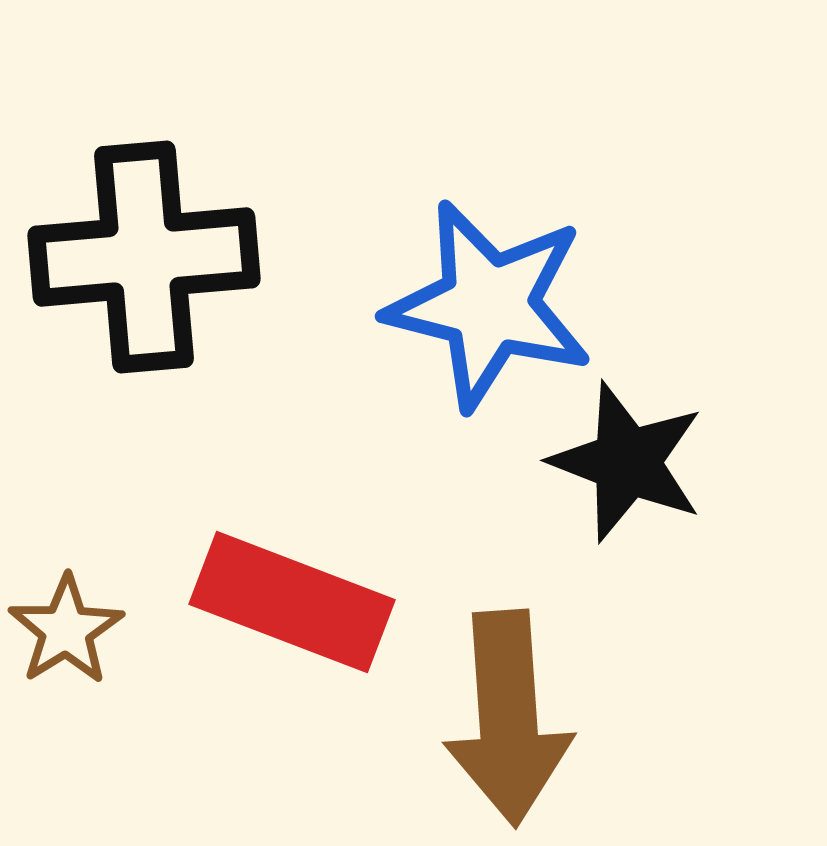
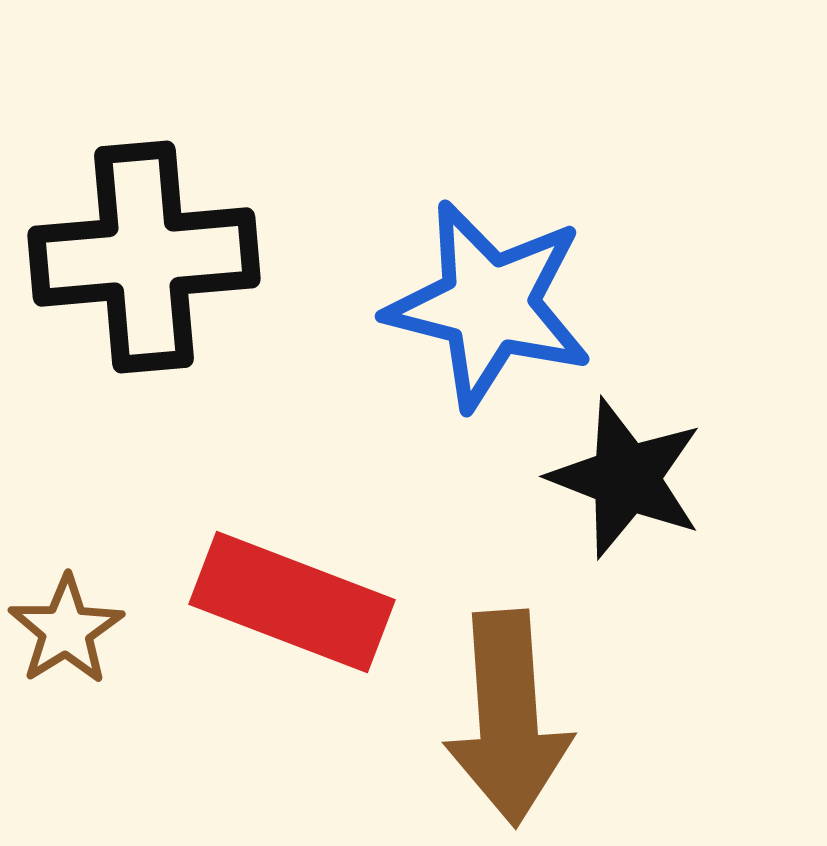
black star: moved 1 px left, 16 px down
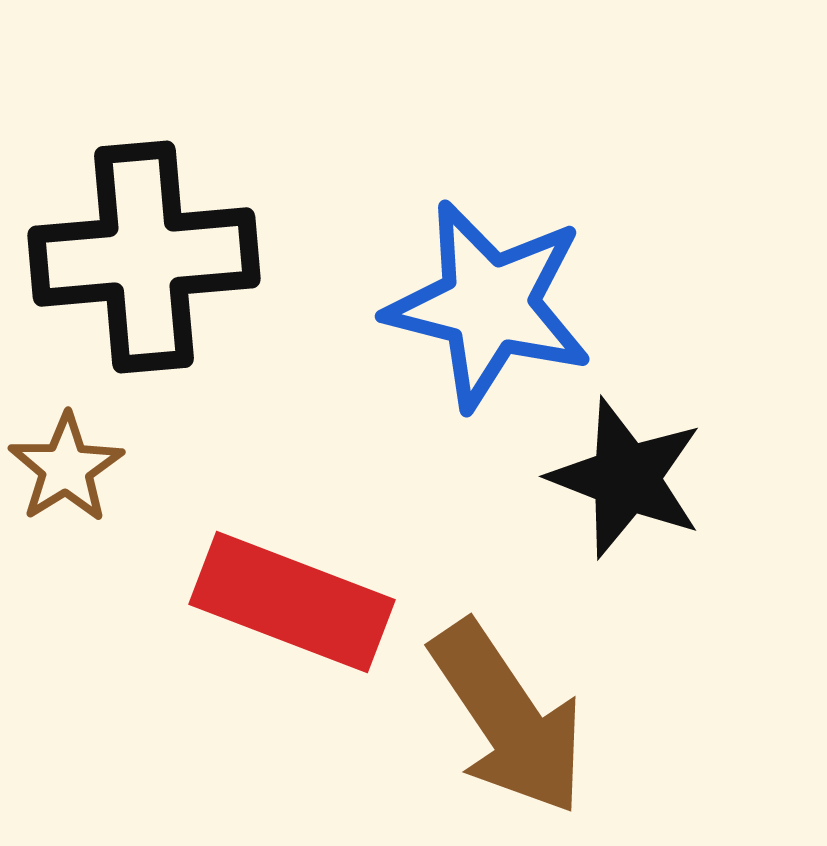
brown star: moved 162 px up
brown arrow: rotated 30 degrees counterclockwise
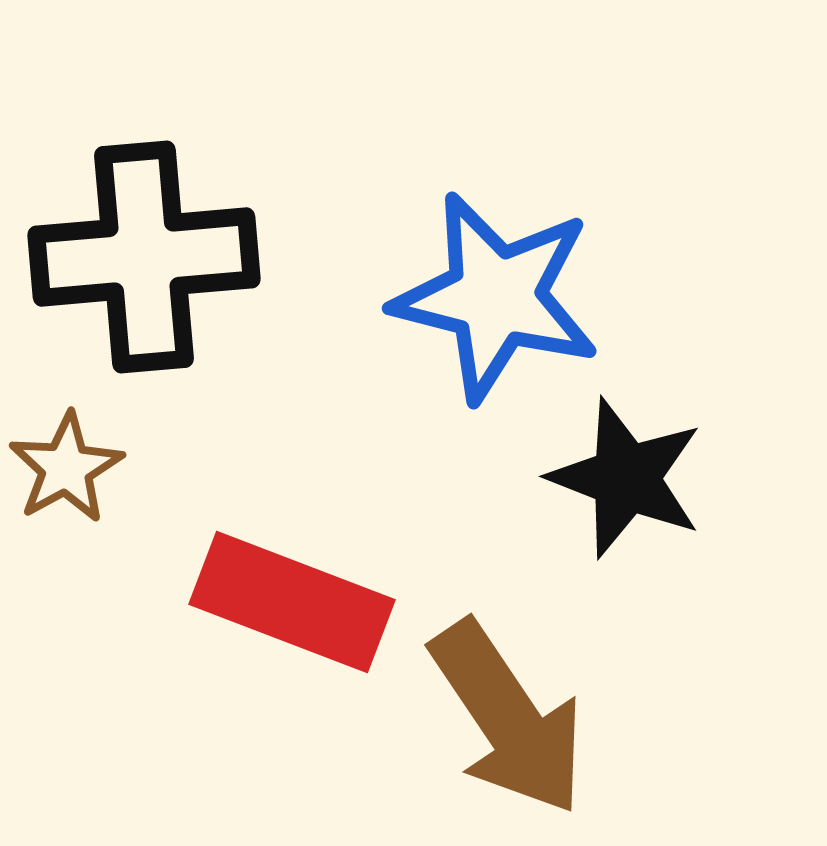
blue star: moved 7 px right, 8 px up
brown star: rotated 3 degrees clockwise
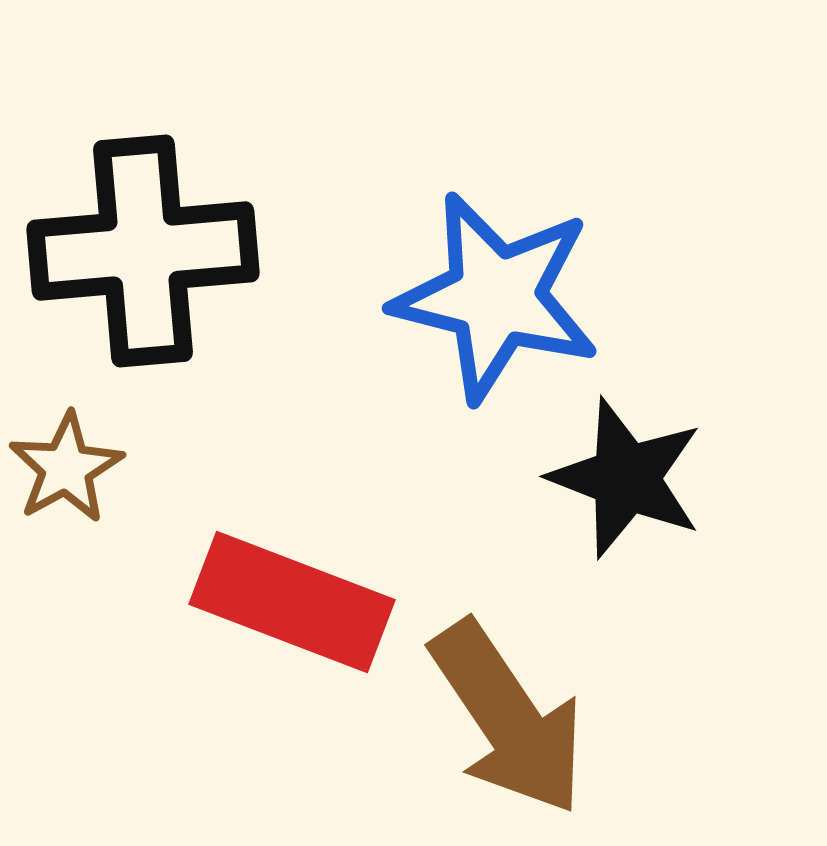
black cross: moved 1 px left, 6 px up
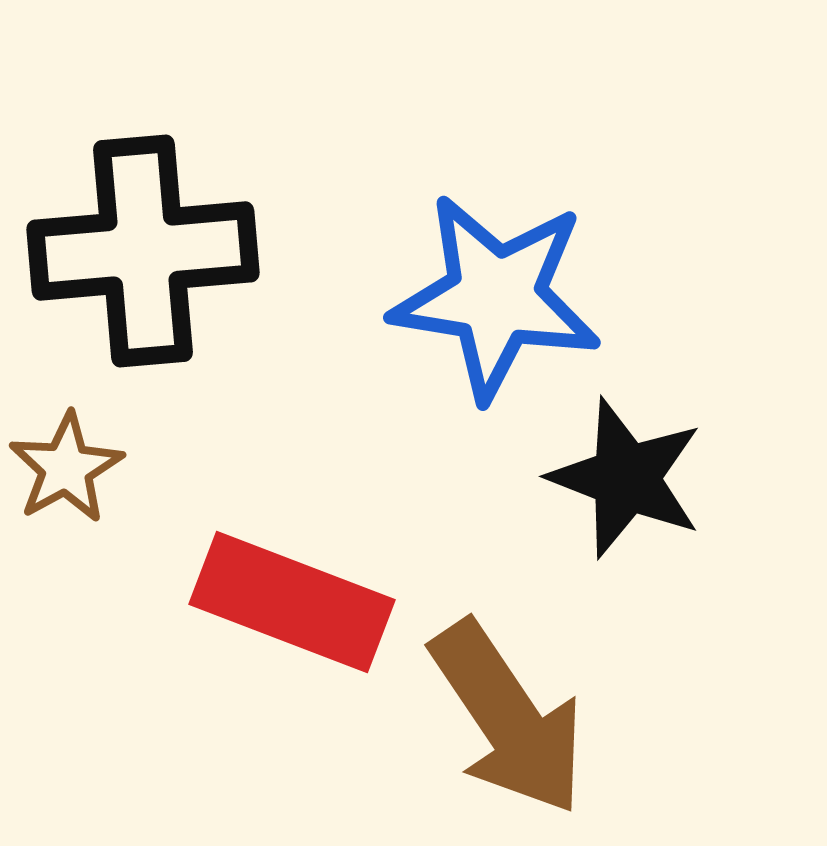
blue star: rotated 5 degrees counterclockwise
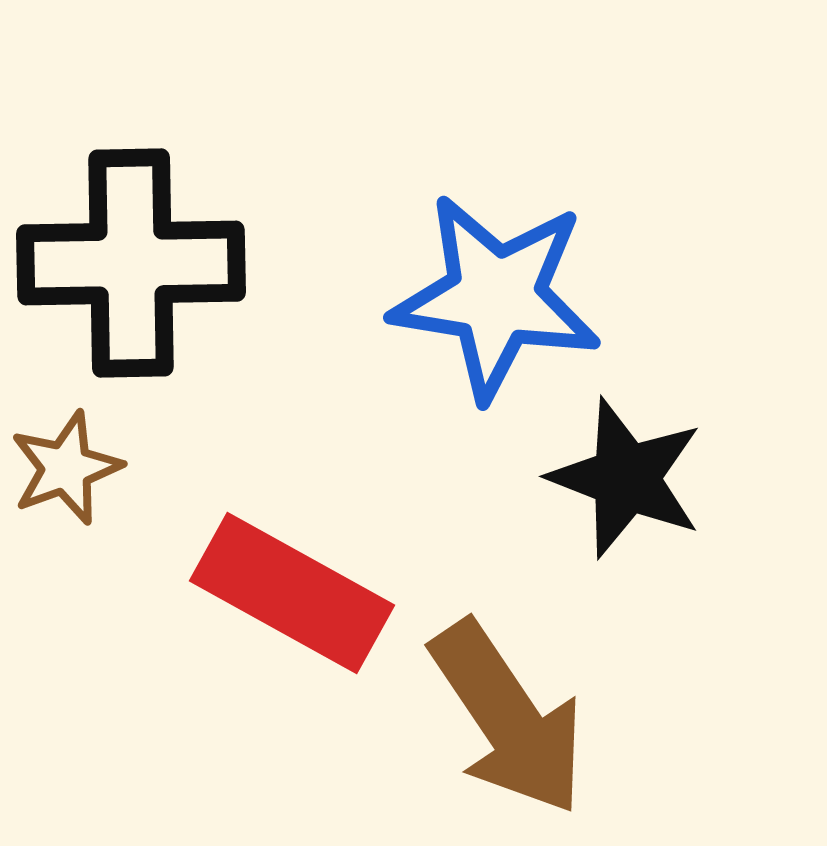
black cross: moved 12 px left, 12 px down; rotated 4 degrees clockwise
brown star: rotated 9 degrees clockwise
red rectangle: moved 9 px up; rotated 8 degrees clockwise
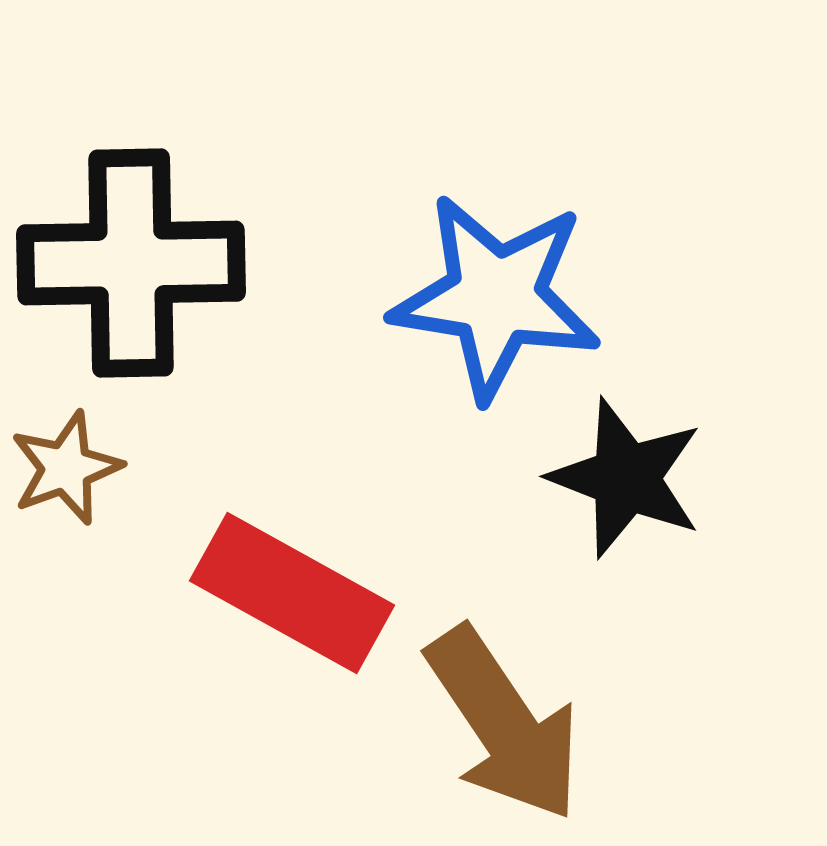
brown arrow: moved 4 px left, 6 px down
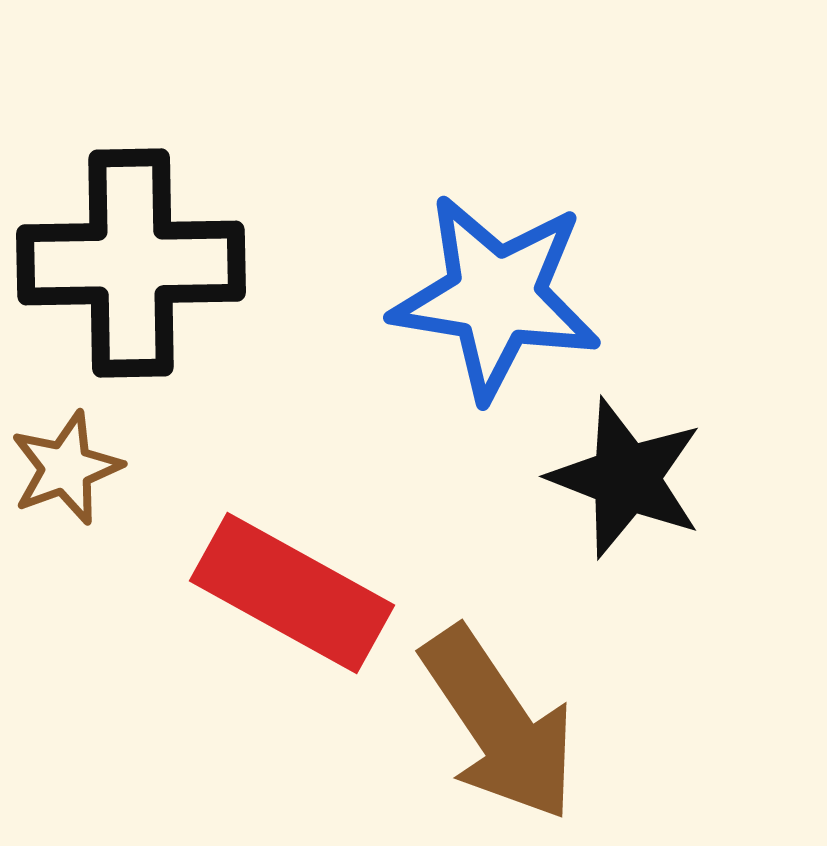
brown arrow: moved 5 px left
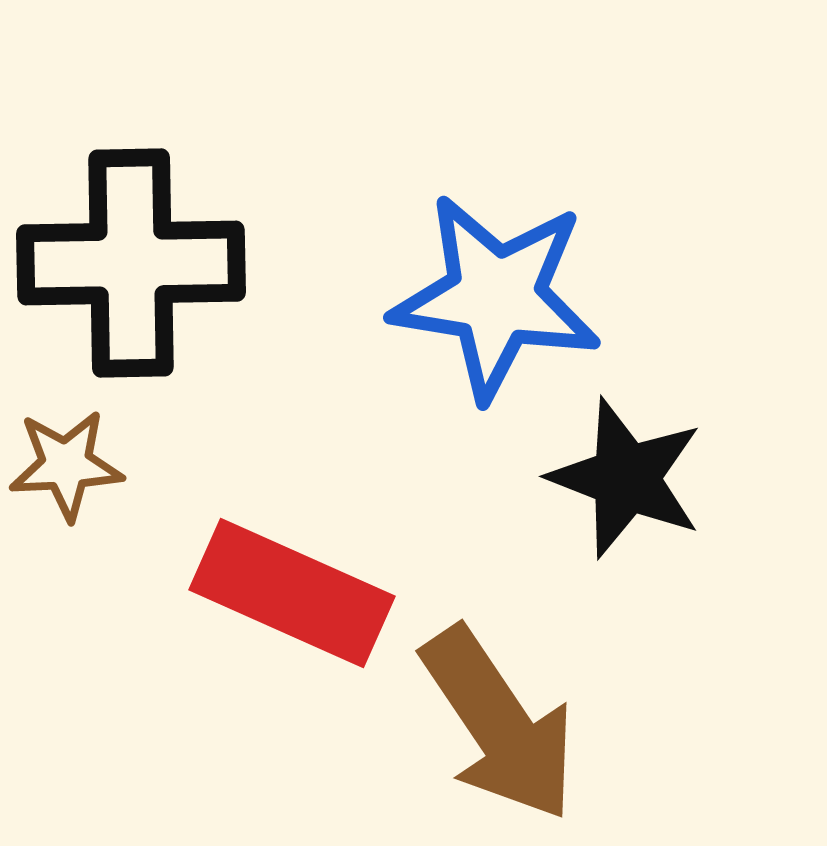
brown star: moved 3 px up; rotated 17 degrees clockwise
red rectangle: rotated 5 degrees counterclockwise
